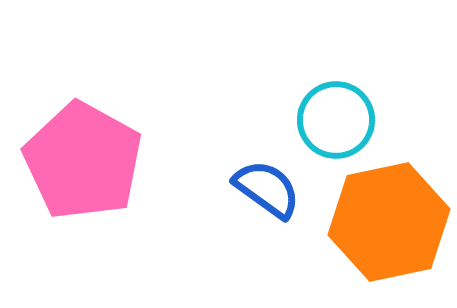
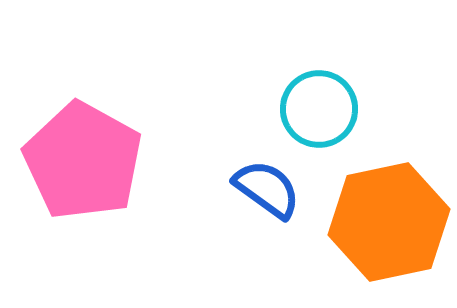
cyan circle: moved 17 px left, 11 px up
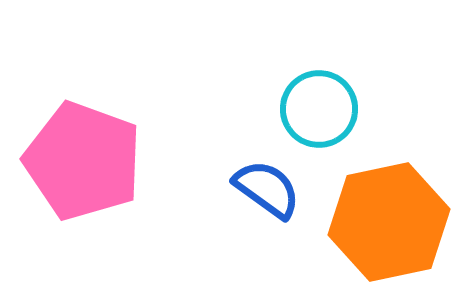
pink pentagon: rotated 9 degrees counterclockwise
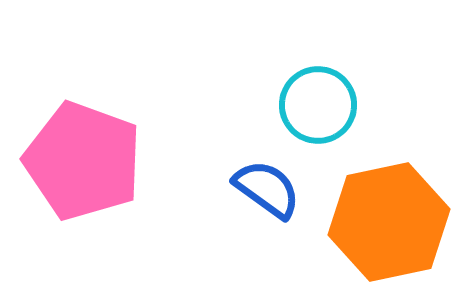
cyan circle: moved 1 px left, 4 px up
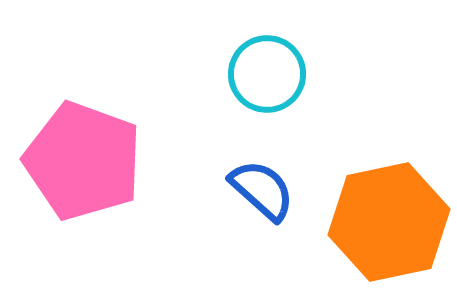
cyan circle: moved 51 px left, 31 px up
blue semicircle: moved 5 px left, 1 px down; rotated 6 degrees clockwise
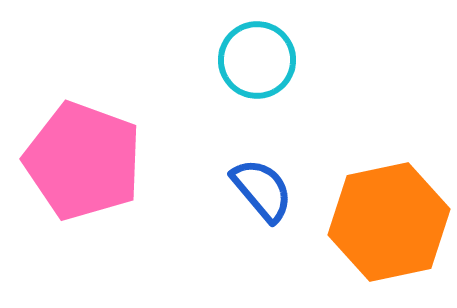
cyan circle: moved 10 px left, 14 px up
blue semicircle: rotated 8 degrees clockwise
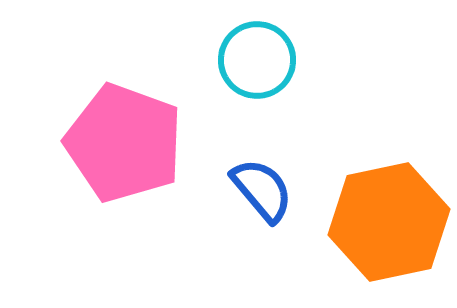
pink pentagon: moved 41 px right, 18 px up
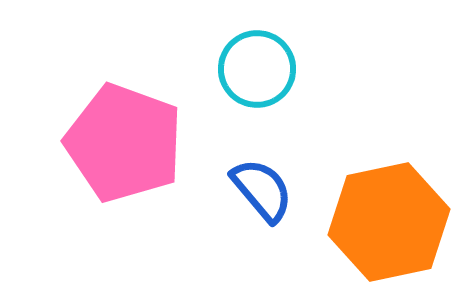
cyan circle: moved 9 px down
